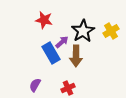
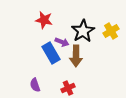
purple arrow: rotated 64 degrees clockwise
purple semicircle: rotated 48 degrees counterclockwise
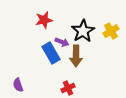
red star: rotated 24 degrees counterclockwise
purple semicircle: moved 17 px left
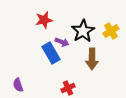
brown arrow: moved 16 px right, 3 px down
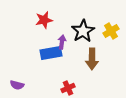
purple arrow: rotated 104 degrees counterclockwise
blue rectangle: rotated 70 degrees counterclockwise
purple semicircle: moved 1 px left; rotated 56 degrees counterclockwise
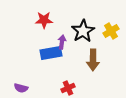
red star: rotated 12 degrees clockwise
brown arrow: moved 1 px right, 1 px down
purple semicircle: moved 4 px right, 3 px down
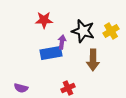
black star: rotated 25 degrees counterclockwise
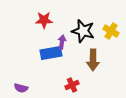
yellow cross: rotated 28 degrees counterclockwise
red cross: moved 4 px right, 3 px up
